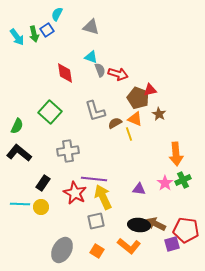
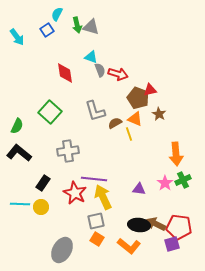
green arrow: moved 43 px right, 9 px up
red pentagon: moved 7 px left, 3 px up
orange square: moved 12 px up
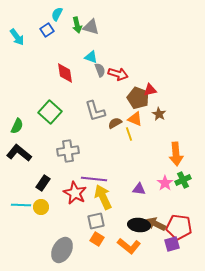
cyan line: moved 1 px right, 1 px down
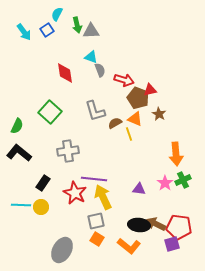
gray triangle: moved 4 px down; rotated 18 degrees counterclockwise
cyan arrow: moved 7 px right, 5 px up
red arrow: moved 6 px right, 6 px down
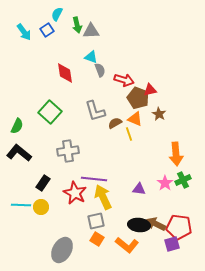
orange L-shape: moved 2 px left, 1 px up
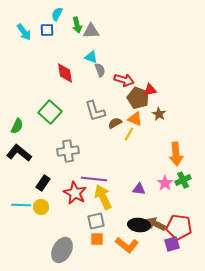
blue square: rotated 32 degrees clockwise
yellow line: rotated 48 degrees clockwise
orange square: rotated 32 degrees counterclockwise
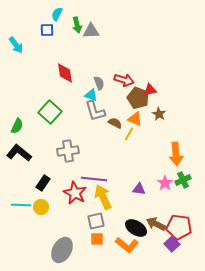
cyan arrow: moved 8 px left, 13 px down
cyan triangle: moved 38 px down
gray semicircle: moved 1 px left, 13 px down
brown semicircle: rotated 56 degrees clockwise
black ellipse: moved 3 px left, 3 px down; rotated 25 degrees clockwise
purple square: rotated 28 degrees counterclockwise
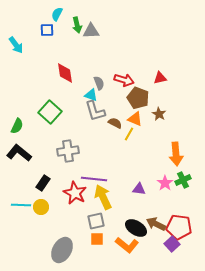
red triangle: moved 10 px right, 12 px up
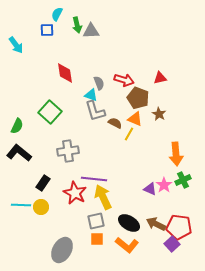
pink star: moved 1 px left, 2 px down
purple triangle: moved 11 px right; rotated 16 degrees clockwise
black ellipse: moved 7 px left, 5 px up
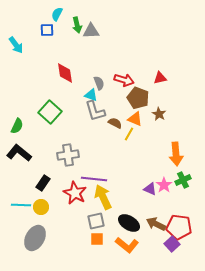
gray cross: moved 4 px down
gray ellipse: moved 27 px left, 12 px up
